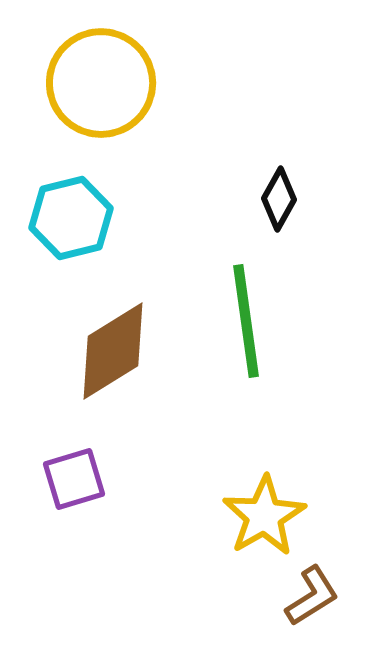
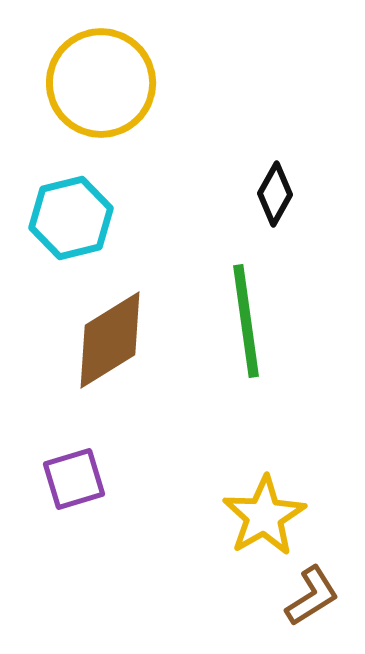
black diamond: moved 4 px left, 5 px up
brown diamond: moved 3 px left, 11 px up
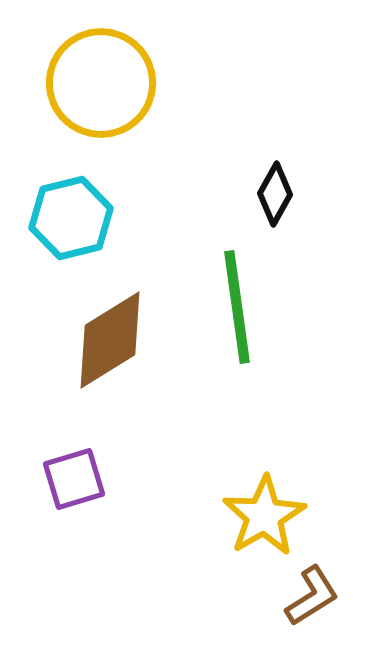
green line: moved 9 px left, 14 px up
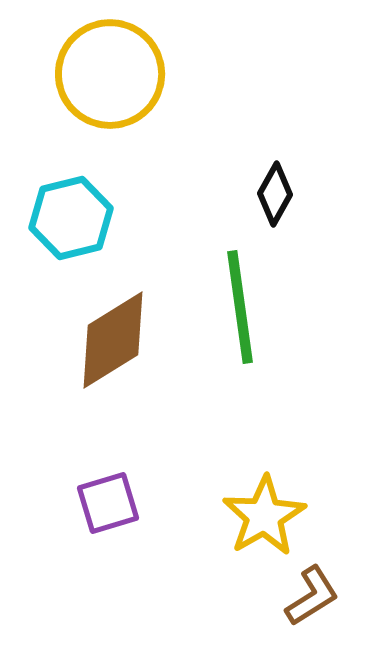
yellow circle: moved 9 px right, 9 px up
green line: moved 3 px right
brown diamond: moved 3 px right
purple square: moved 34 px right, 24 px down
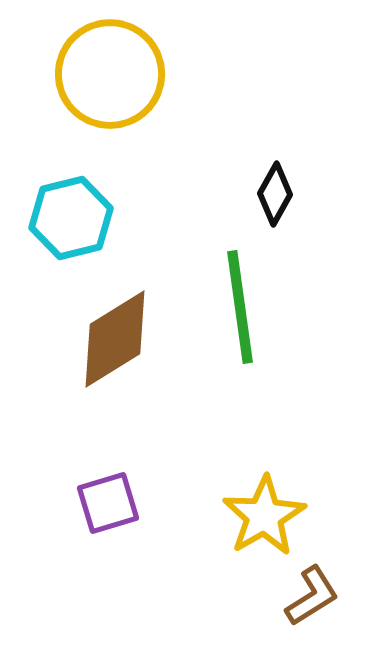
brown diamond: moved 2 px right, 1 px up
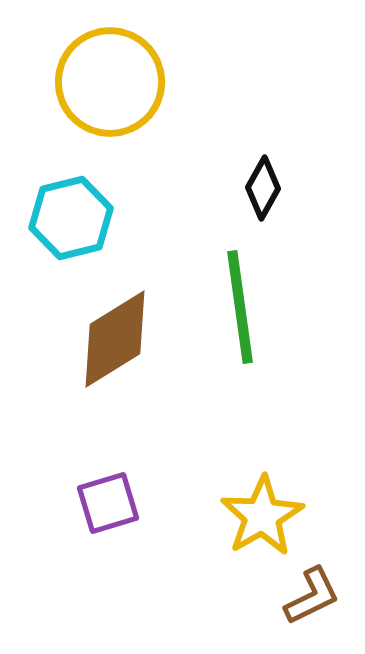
yellow circle: moved 8 px down
black diamond: moved 12 px left, 6 px up
yellow star: moved 2 px left
brown L-shape: rotated 6 degrees clockwise
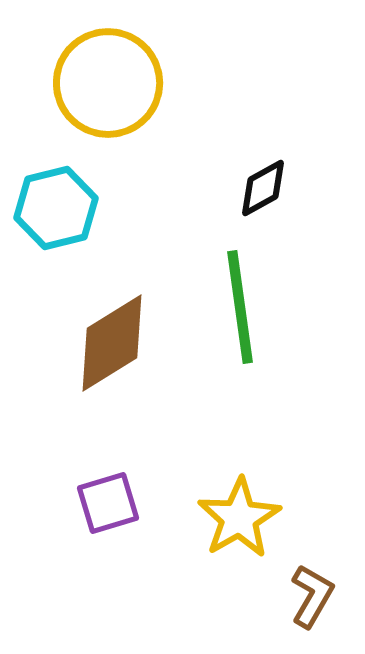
yellow circle: moved 2 px left, 1 px down
black diamond: rotated 32 degrees clockwise
cyan hexagon: moved 15 px left, 10 px up
brown diamond: moved 3 px left, 4 px down
yellow star: moved 23 px left, 2 px down
brown L-shape: rotated 34 degrees counterclockwise
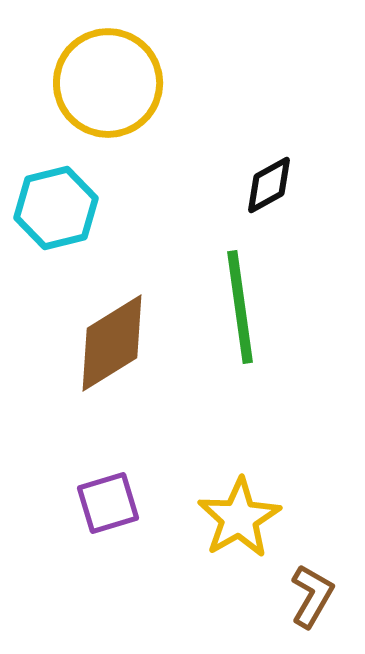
black diamond: moved 6 px right, 3 px up
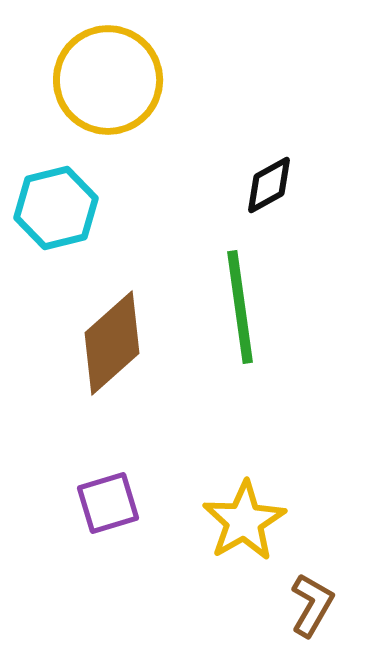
yellow circle: moved 3 px up
brown diamond: rotated 10 degrees counterclockwise
yellow star: moved 5 px right, 3 px down
brown L-shape: moved 9 px down
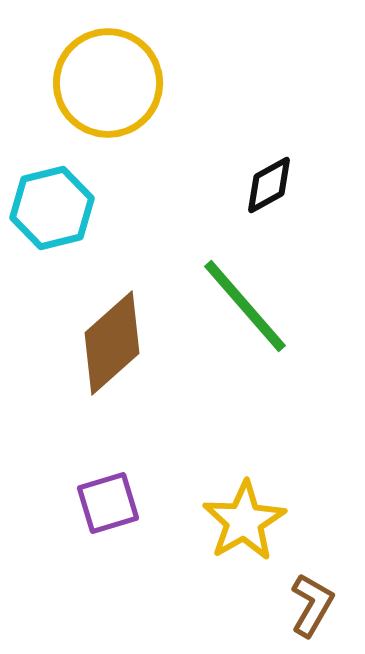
yellow circle: moved 3 px down
cyan hexagon: moved 4 px left
green line: moved 5 px right, 1 px up; rotated 33 degrees counterclockwise
